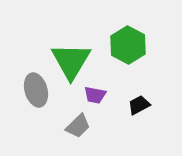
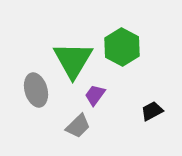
green hexagon: moved 6 px left, 2 px down
green triangle: moved 2 px right, 1 px up
purple trapezoid: rotated 115 degrees clockwise
black trapezoid: moved 13 px right, 6 px down
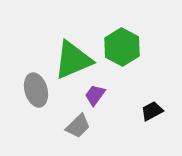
green triangle: rotated 36 degrees clockwise
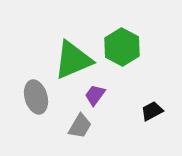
gray ellipse: moved 7 px down
gray trapezoid: moved 2 px right; rotated 16 degrees counterclockwise
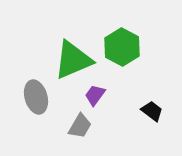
black trapezoid: rotated 65 degrees clockwise
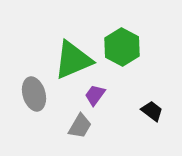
gray ellipse: moved 2 px left, 3 px up
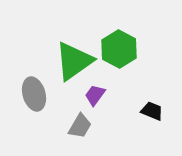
green hexagon: moved 3 px left, 2 px down
green triangle: moved 1 px right, 1 px down; rotated 12 degrees counterclockwise
black trapezoid: rotated 15 degrees counterclockwise
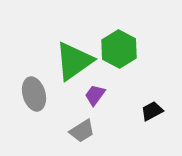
black trapezoid: rotated 50 degrees counterclockwise
gray trapezoid: moved 2 px right, 5 px down; rotated 28 degrees clockwise
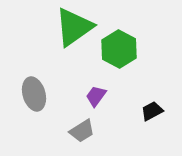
green triangle: moved 34 px up
purple trapezoid: moved 1 px right, 1 px down
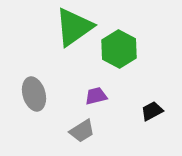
purple trapezoid: rotated 40 degrees clockwise
